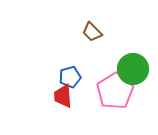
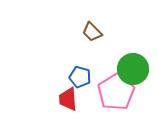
blue pentagon: moved 10 px right; rotated 30 degrees clockwise
pink pentagon: moved 1 px right, 1 px down
red trapezoid: moved 5 px right, 3 px down
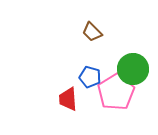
blue pentagon: moved 10 px right
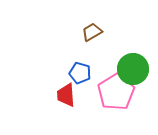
brown trapezoid: rotated 105 degrees clockwise
blue pentagon: moved 10 px left, 4 px up
red trapezoid: moved 2 px left, 4 px up
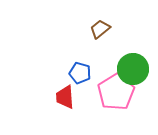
brown trapezoid: moved 8 px right, 3 px up; rotated 10 degrees counterclockwise
red trapezoid: moved 1 px left, 2 px down
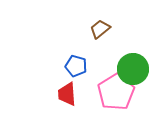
blue pentagon: moved 4 px left, 7 px up
red trapezoid: moved 2 px right, 3 px up
